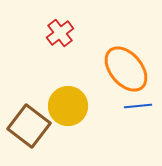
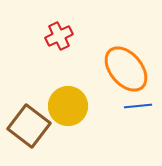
red cross: moved 1 px left, 3 px down; rotated 12 degrees clockwise
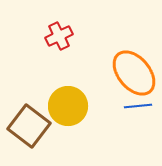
orange ellipse: moved 8 px right, 4 px down
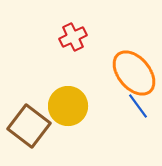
red cross: moved 14 px right, 1 px down
blue line: rotated 60 degrees clockwise
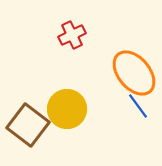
red cross: moved 1 px left, 2 px up
yellow circle: moved 1 px left, 3 px down
brown square: moved 1 px left, 1 px up
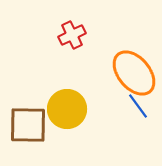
brown square: rotated 36 degrees counterclockwise
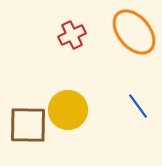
orange ellipse: moved 41 px up
yellow circle: moved 1 px right, 1 px down
